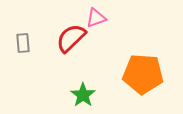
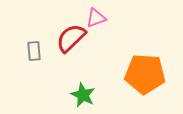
gray rectangle: moved 11 px right, 8 px down
orange pentagon: moved 2 px right
green star: rotated 10 degrees counterclockwise
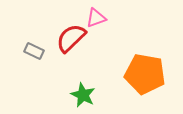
gray rectangle: rotated 60 degrees counterclockwise
orange pentagon: rotated 6 degrees clockwise
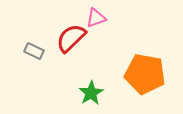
green star: moved 8 px right, 2 px up; rotated 15 degrees clockwise
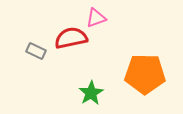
red semicircle: rotated 32 degrees clockwise
gray rectangle: moved 2 px right
orange pentagon: rotated 9 degrees counterclockwise
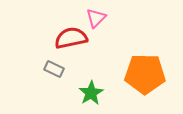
pink triangle: rotated 25 degrees counterclockwise
gray rectangle: moved 18 px right, 18 px down
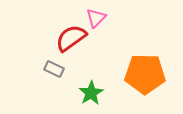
red semicircle: rotated 24 degrees counterclockwise
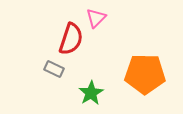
red semicircle: moved 1 px down; rotated 144 degrees clockwise
